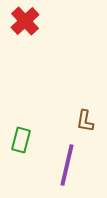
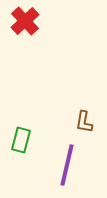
brown L-shape: moved 1 px left, 1 px down
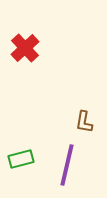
red cross: moved 27 px down
green rectangle: moved 19 px down; rotated 60 degrees clockwise
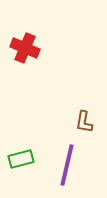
red cross: rotated 24 degrees counterclockwise
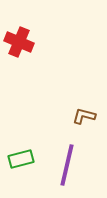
red cross: moved 6 px left, 6 px up
brown L-shape: moved 6 px up; rotated 95 degrees clockwise
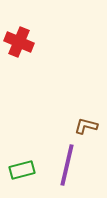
brown L-shape: moved 2 px right, 10 px down
green rectangle: moved 1 px right, 11 px down
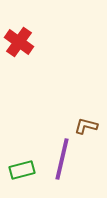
red cross: rotated 12 degrees clockwise
purple line: moved 5 px left, 6 px up
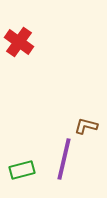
purple line: moved 2 px right
